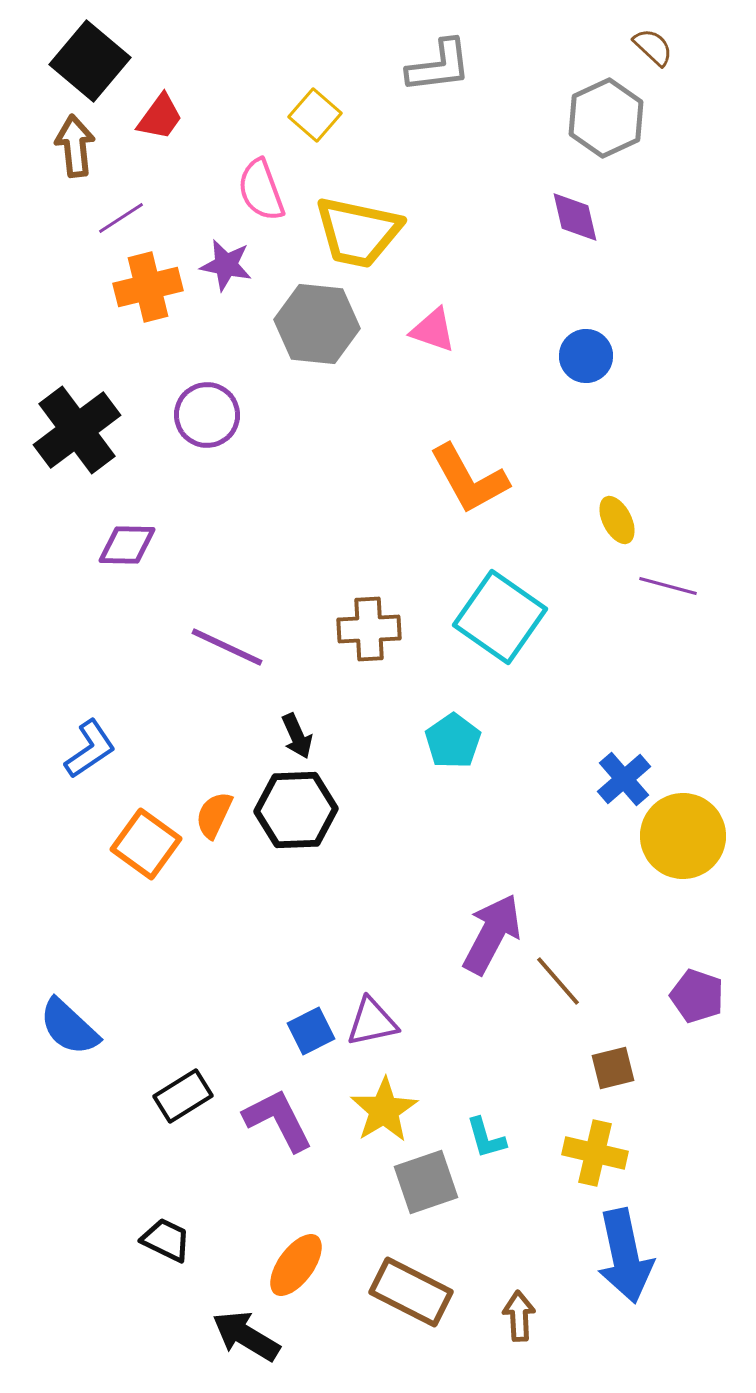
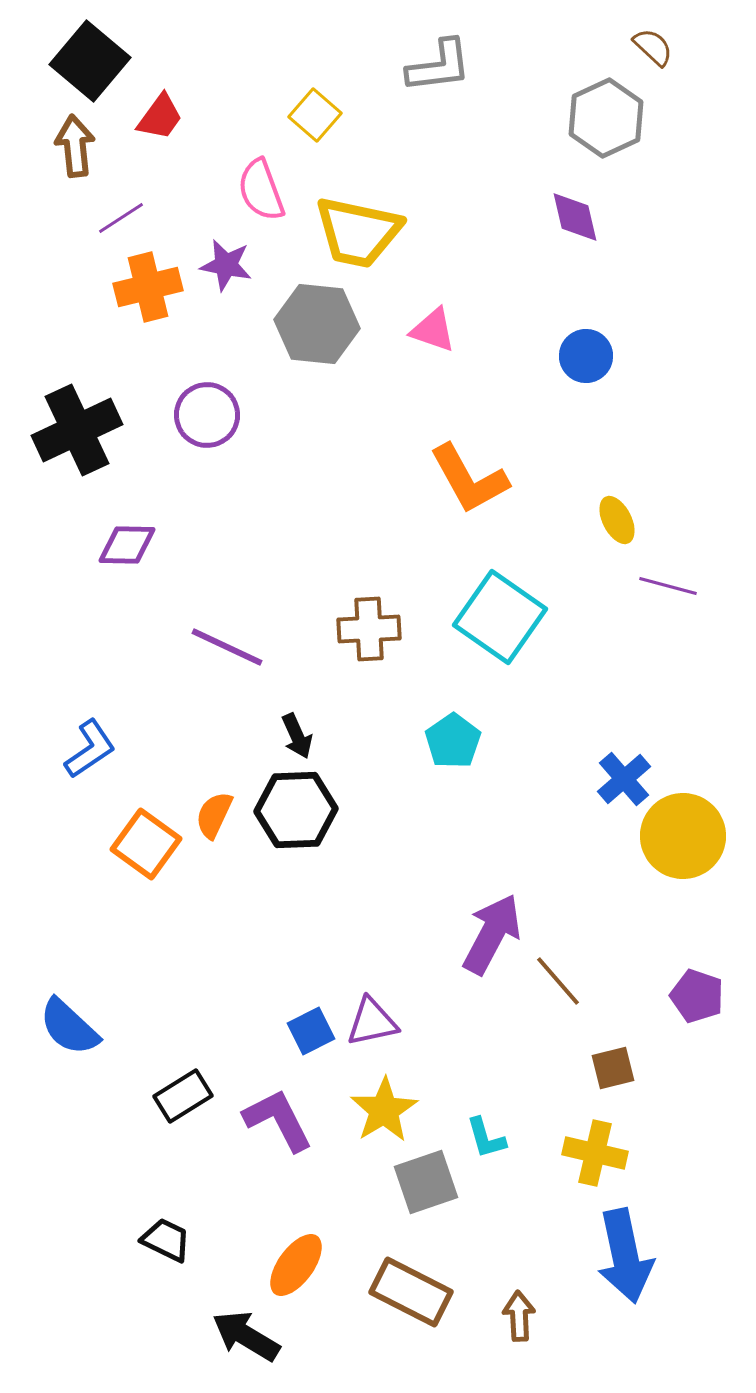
black cross at (77, 430): rotated 12 degrees clockwise
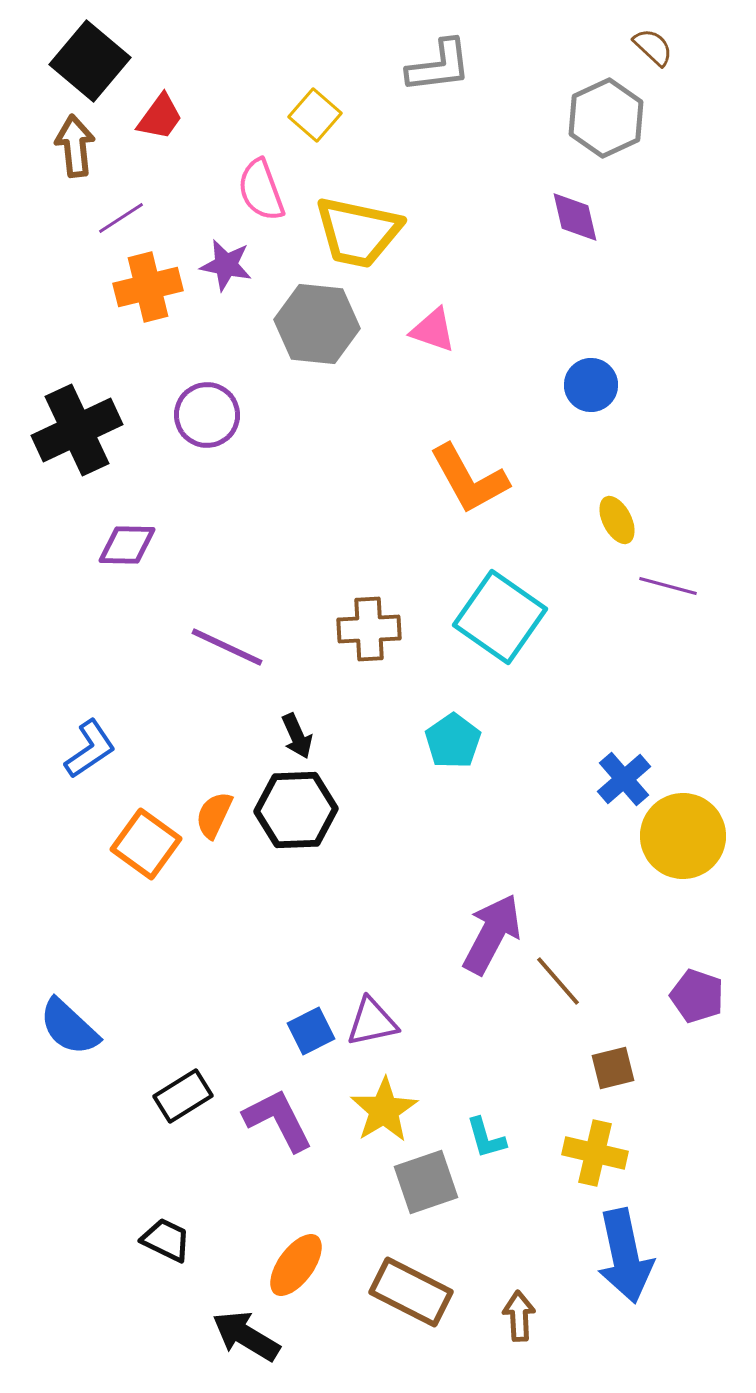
blue circle at (586, 356): moved 5 px right, 29 px down
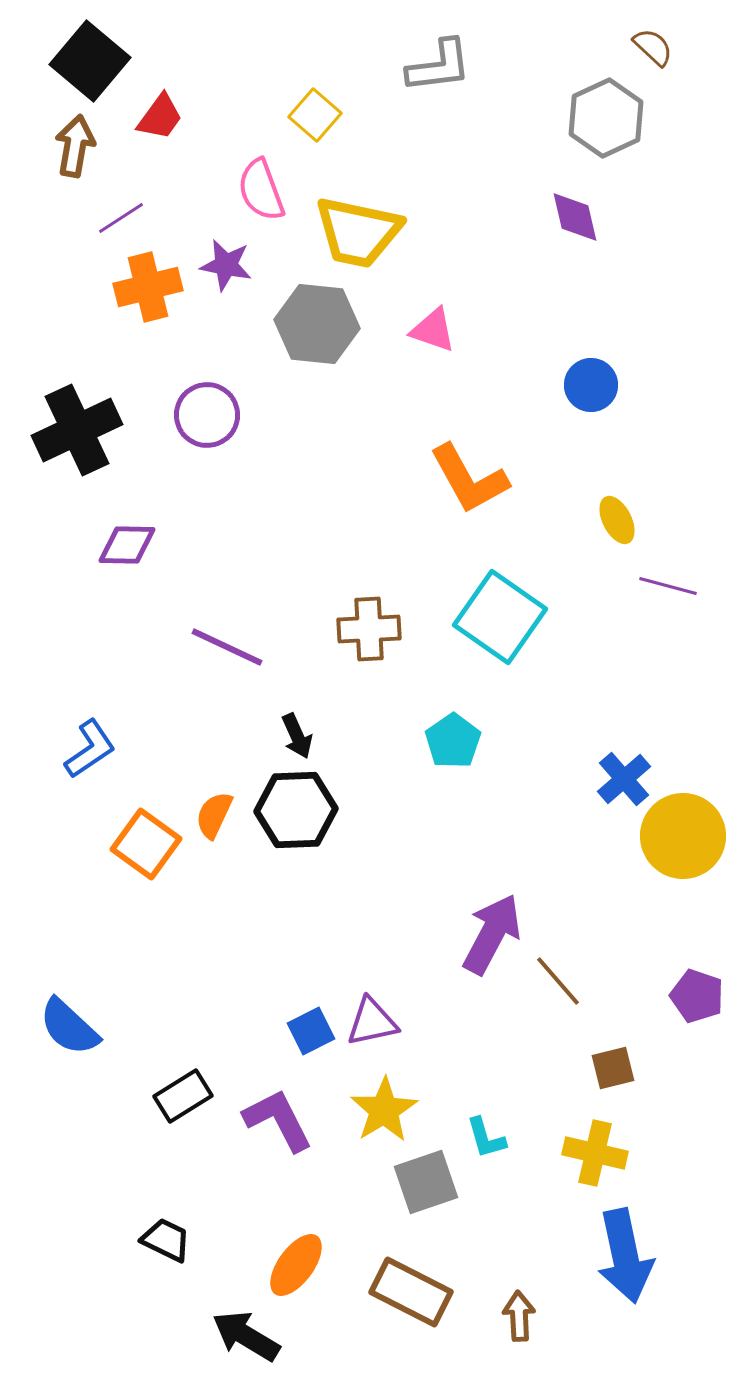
brown arrow at (75, 146): rotated 16 degrees clockwise
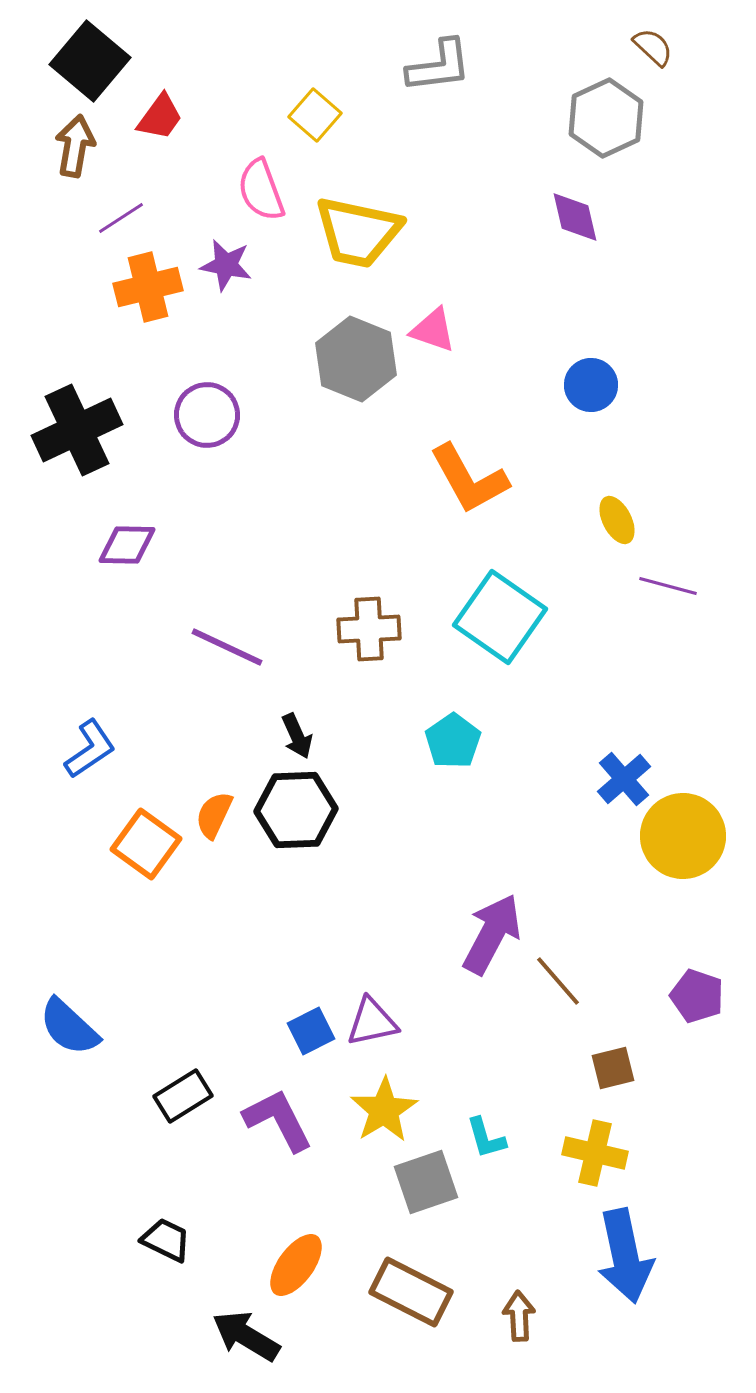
gray hexagon at (317, 324): moved 39 px right, 35 px down; rotated 16 degrees clockwise
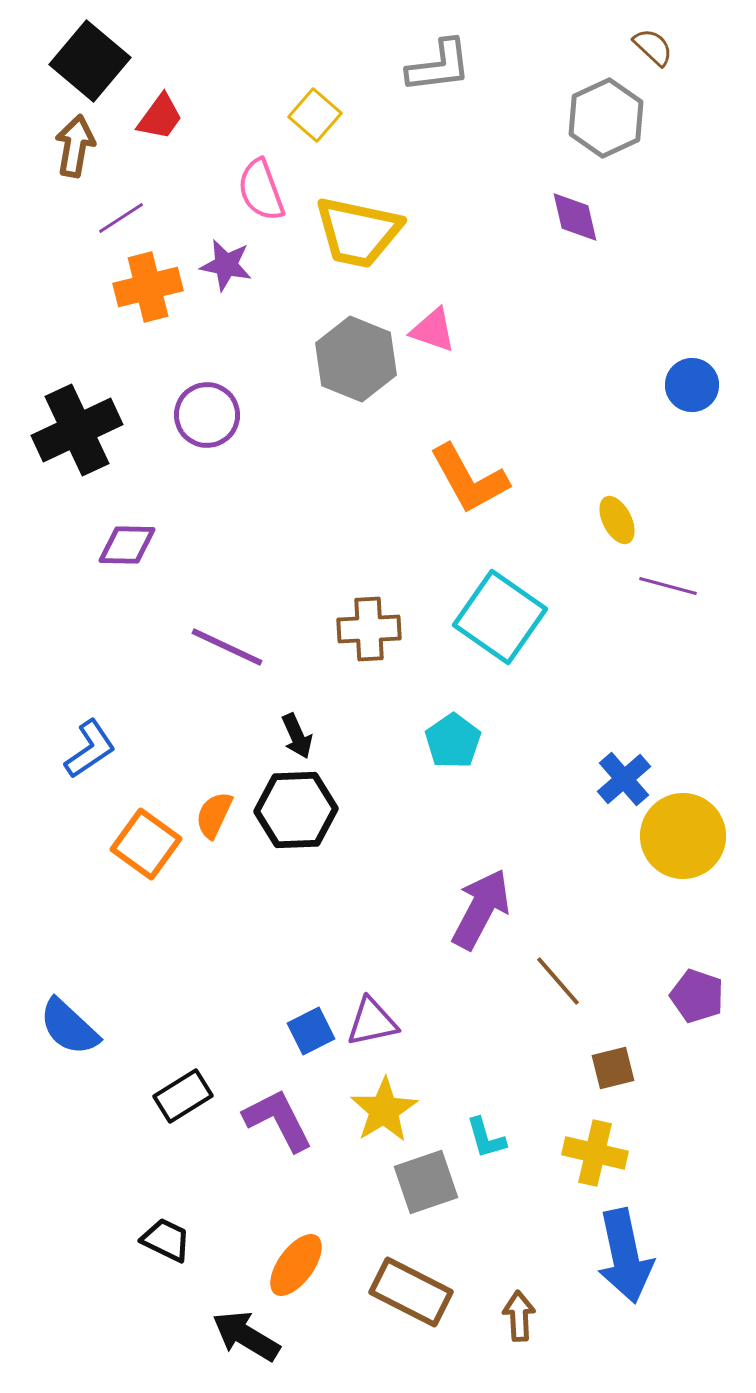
blue circle at (591, 385): moved 101 px right
purple arrow at (492, 934): moved 11 px left, 25 px up
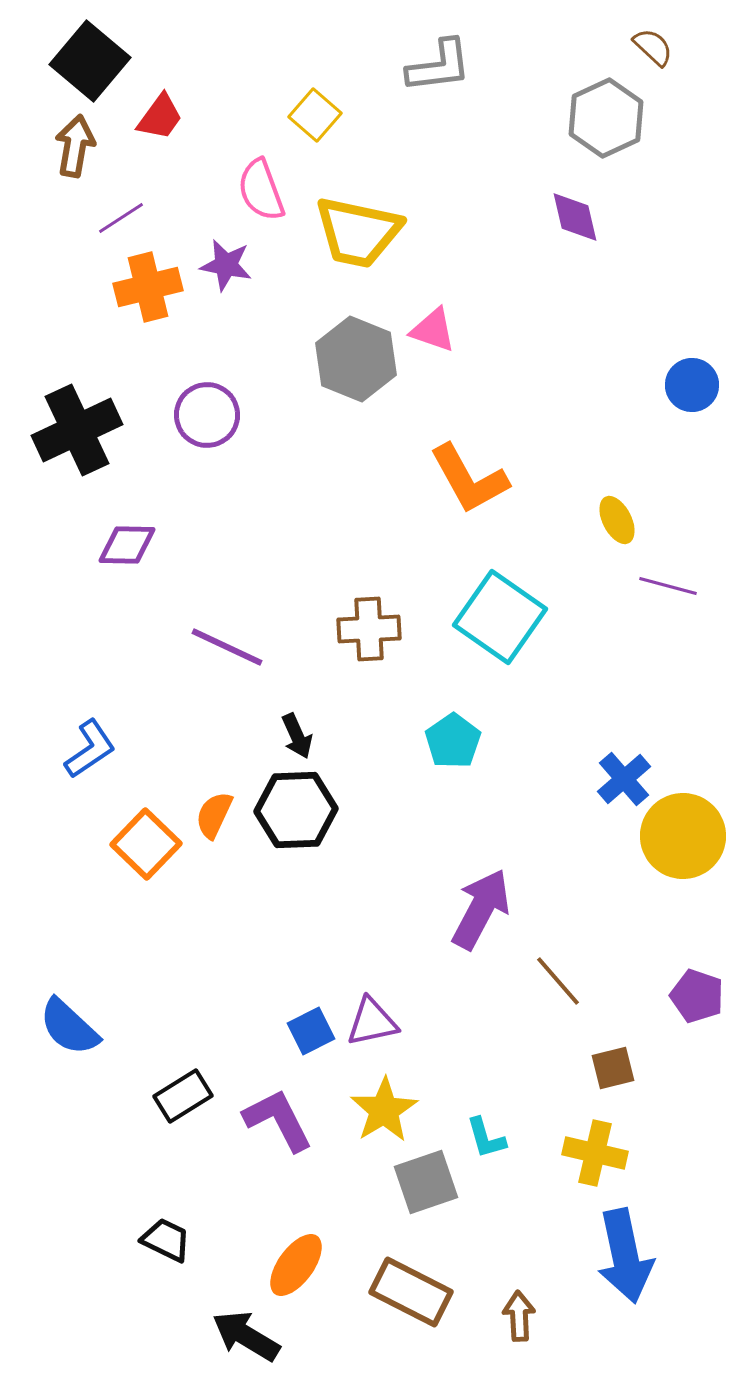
orange square at (146, 844): rotated 8 degrees clockwise
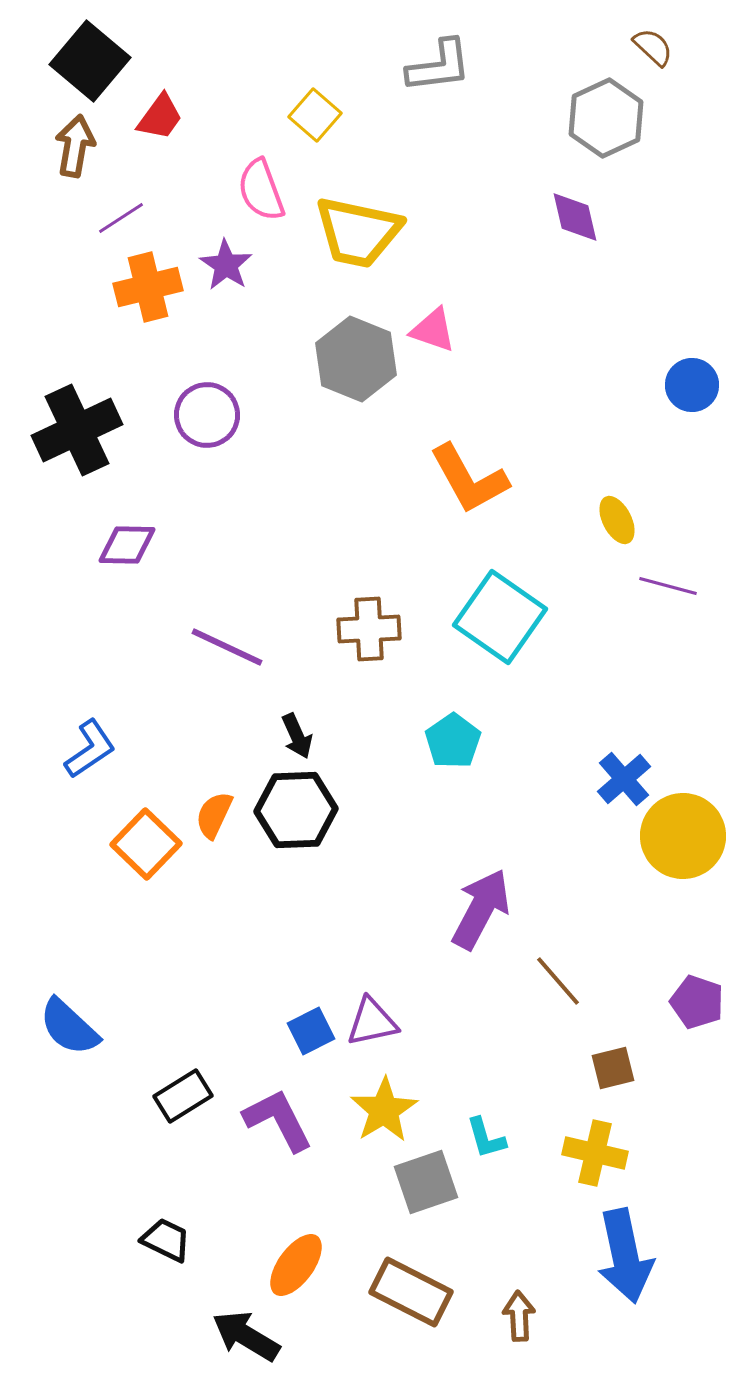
purple star at (226, 265): rotated 22 degrees clockwise
purple pentagon at (697, 996): moved 6 px down
